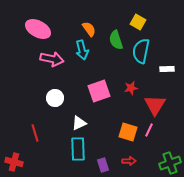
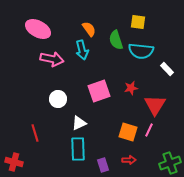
yellow square: rotated 21 degrees counterclockwise
cyan semicircle: rotated 95 degrees counterclockwise
white rectangle: rotated 48 degrees clockwise
white circle: moved 3 px right, 1 px down
red arrow: moved 1 px up
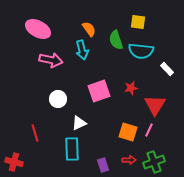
pink arrow: moved 1 px left, 1 px down
cyan rectangle: moved 6 px left
green cross: moved 16 px left, 1 px up
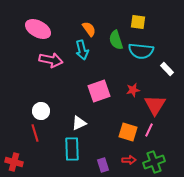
red star: moved 2 px right, 2 px down
white circle: moved 17 px left, 12 px down
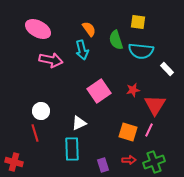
pink square: rotated 15 degrees counterclockwise
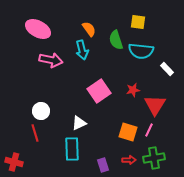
green cross: moved 4 px up; rotated 10 degrees clockwise
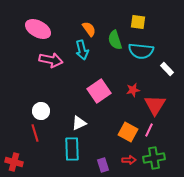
green semicircle: moved 1 px left
orange square: rotated 12 degrees clockwise
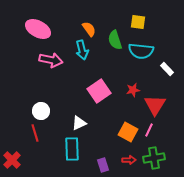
red cross: moved 2 px left, 2 px up; rotated 30 degrees clockwise
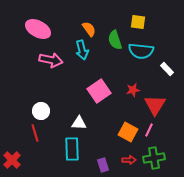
white triangle: rotated 28 degrees clockwise
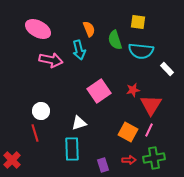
orange semicircle: rotated 14 degrees clockwise
cyan arrow: moved 3 px left
red triangle: moved 4 px left
white triangle: rotated 21 degrees counterclockwise
